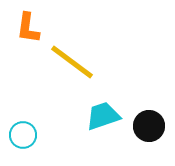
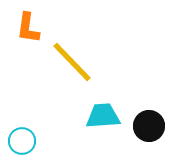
yellow line: rotated 9 degrees clockwise
cyan trapezoid: rotated 15 degrees clockwise
cyan circle: moved 1 px left, 6 px down
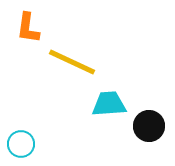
yellow line: rotated 21 degrees counterclockwise
cyan trapezoid: moved 6 px right, 12 px up
cyan circle: moved 1 px left, 3 px down
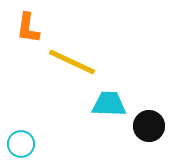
cyan trapezoid: rotated 6 degrees clockwise
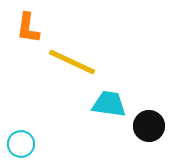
cyan trapezoid: rotated 6 degrees clockwise
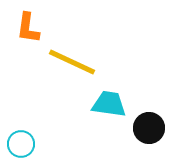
black circle: moved 2 px down
